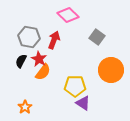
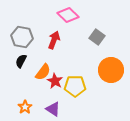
gray hexagon: moved 7 px left
red star: moved 16 px right, 22 px down
purple triangle: moved 30 px left, 6 px down
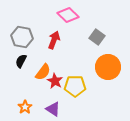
orange circle: moved 3 px left, 3 px up
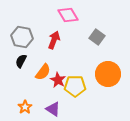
pink diamond: rotated 15 degrees clockwise
orange circle: moved 7 px down
red star: moved 3 px right, 1 px up
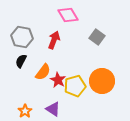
orange circle: moved 6 px left, 7 px down
yellow pentagon: rotated 15 degrees counterclockwise
orange star: moved 4 px down
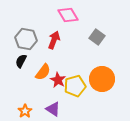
gray hexagon: moved 4 px right, 2 px down
orange circle: moved 2 px up
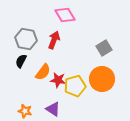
pink diamond: moved 3 px left
gray square: moved 7 px right, 11 px down; rotated 21 degrees clockwise
red star: rotated 21 degrees counterclockwise
orange star: rotated 24 degrees counterclockwise
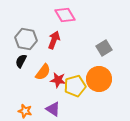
orange circle: moved 3 px left
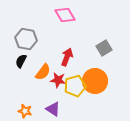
red arrow: moved 13 px right, 17 px down
orange circle: moved 4 px left, 2 px down
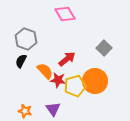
pink diamond: moved 1 px up
gray hexagon: rotated 10 degrees clockwise
gray square: rotated 14 degrees counterclockwise
red arrow: moved 2 px down; rotated 30 degrees clockwise
orange semicircle: moved 2 px right, 1 px up; rotated 78 degrees counterclockwise
purple triangle: rotated 21 degrees clockwise
